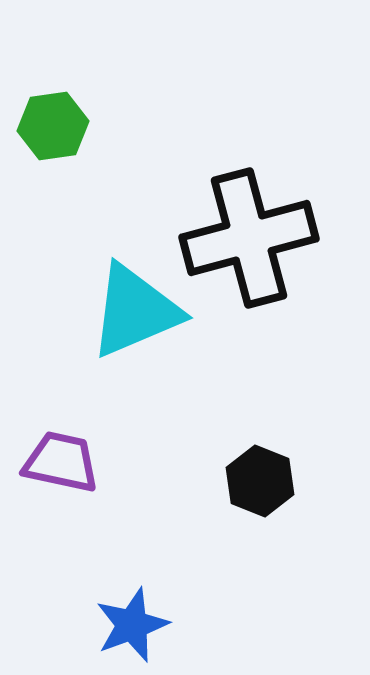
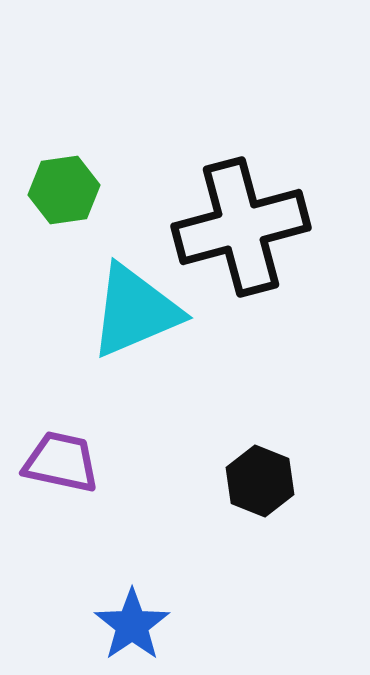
green hexagon: moved 11 px right, 64 px down
black cross: moved 8 px left, 11 px up
blue star: rotated 14 degrees counterclockwise
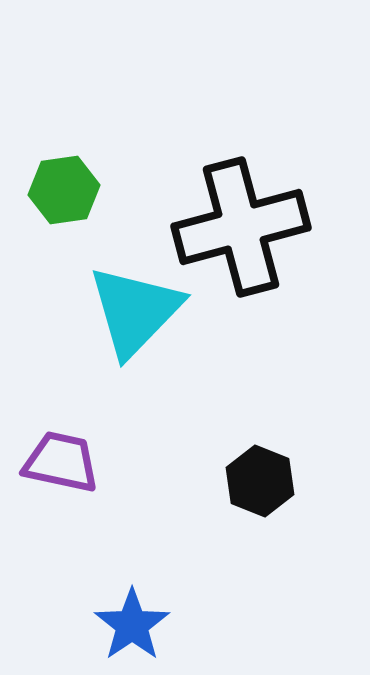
cyan triangle: rotated 23 degrees counterclockwise
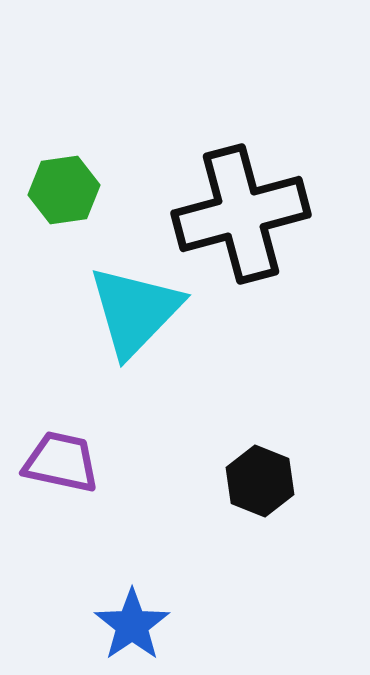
black cross: moved 13 px up
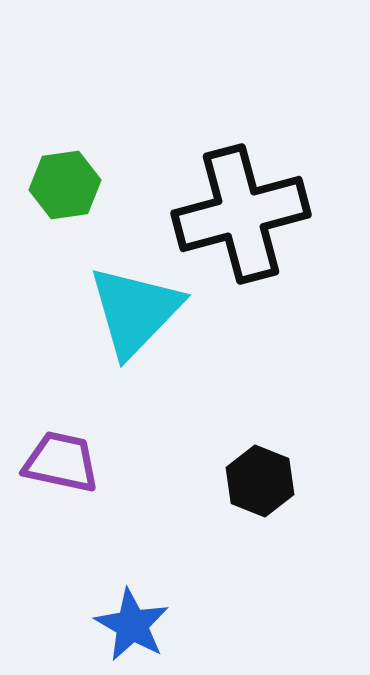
green hexagon: moved 1 px right, 5 px up
blue star: rotated 8 degrees counterclockwise
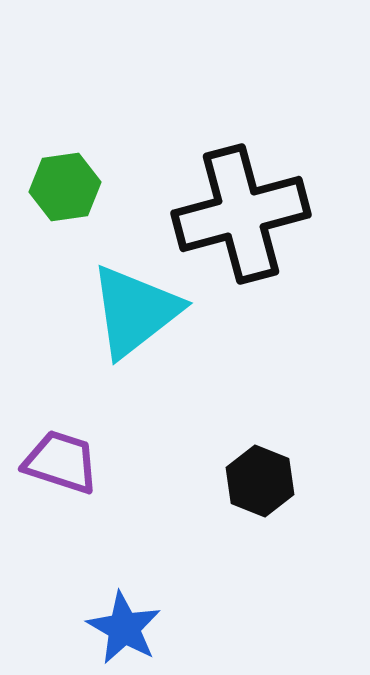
green hexagon: moved 2 px down
cyan triangle: rotated 8 degrees clockwise
purple trapezoid: rotated 6 degrees clockwise
blue star: moved 8 px left, 3 px down
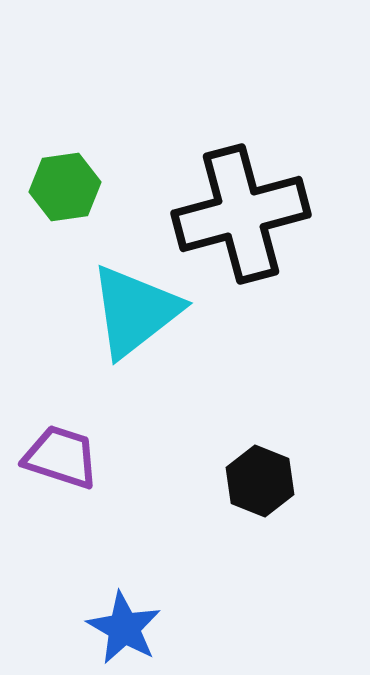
purple trapezoid: moved 5 px up
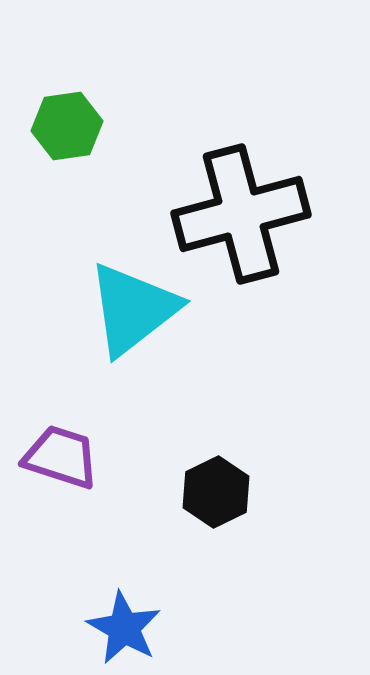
green hexagon: moved 2 px right, 61 px up
cyan triangle: moved 2 px left, 2 px up
black hexagon: moved 44 px left, 11 px down; rotated 12 degrees clockwise
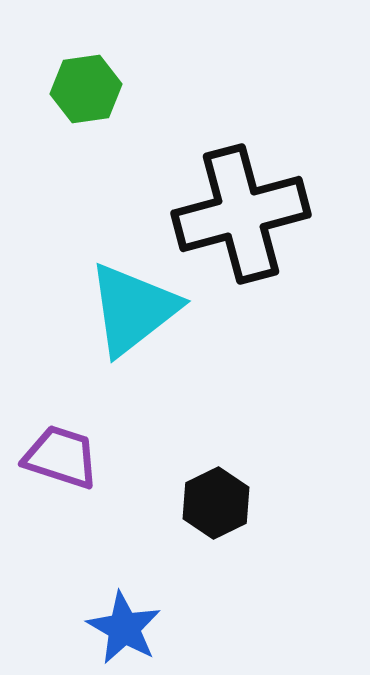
green hexagon: moved 19 px right, 37 px up
black hexagon: moved 11 px down
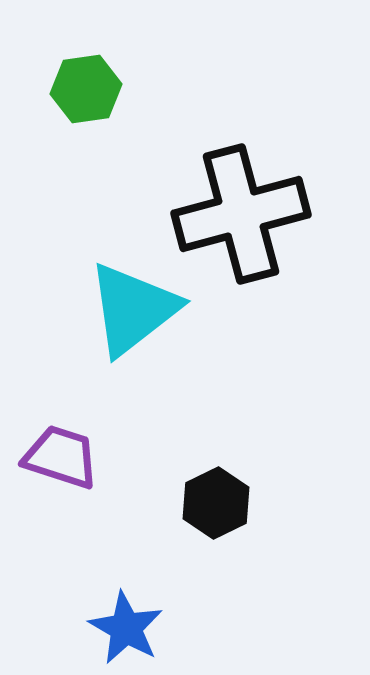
blue star: moved 2 px right
